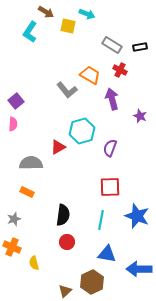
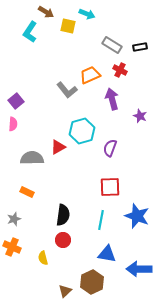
orange trapezoid: rotated 55 degrees counterclockwise
gray semicircle: moved 1 px right, 5 px up
red circle: moved 4 px left, 2 px up
yellow semicircle: moved 9 px right, 5 px up
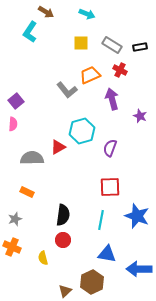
yellow square: moved 13 px right, 17 px down; rotated 14 degrees counterclockwise
gray star: moved 1 px right
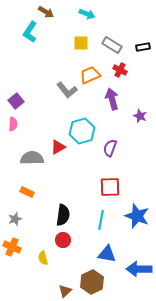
black rectangle: moved 3 px right
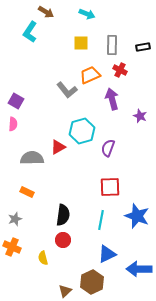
gray rectangle: rotated 60 degrees clockwise
purple square: rotated 21 degrees counterclockwise
purple semicircle: moved 2 px left
blue triangle: rotated 36 degrees counterclockwise
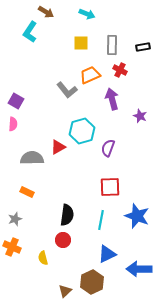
black semicircle: moved 4 px right
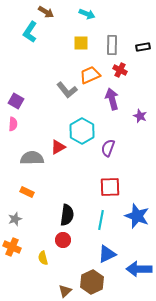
cyan hexagon: rotated 15 degrees counterclockwise
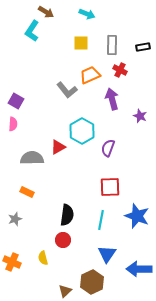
cyan L-shape: moved 2 px right, 1 px up
orange cross: moved 15 px down
blue triangle: rotated 30 degrees counterclockwise
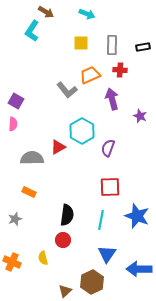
red cross: rotated 24 degrees counterclockwise
orange rectangle: moved 2 px right
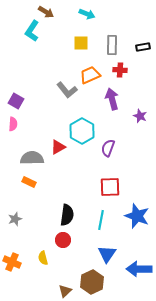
orange rectangle: moved 10 px up
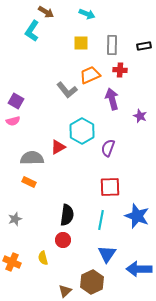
black rectangle: moved 1 px right, 1 px up
pink semicircle: moved 3 px up; rotated 72 degrees clockwise
